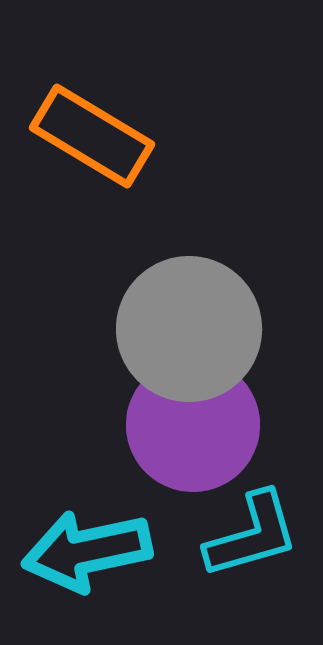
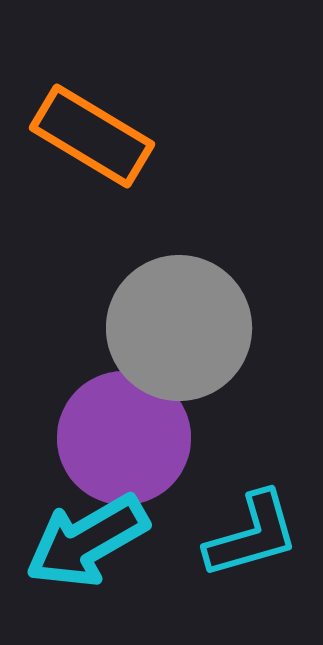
gray circle: moved 10 px left, 1 px up
purple circle: moved 69 px left, 13 px down
cyan arrow: moved 10 px up; rotated 18 degrees counterclockwise
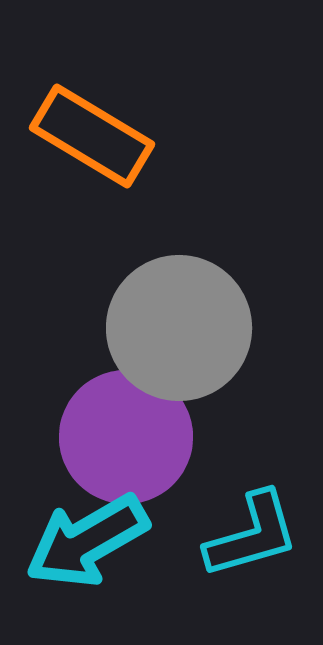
purple circle: moved 2 px right, 1 px up
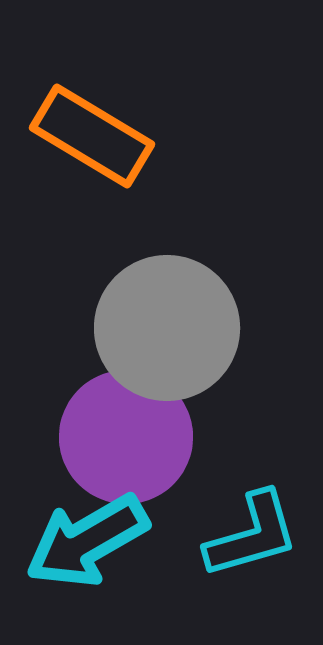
gray circle: moved 12 px left
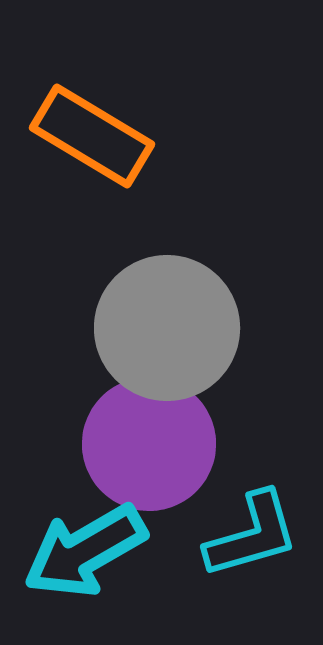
purple circle: moved 23 px right, 7 px down
cyan arrow: moved 2 px left, 10 px down
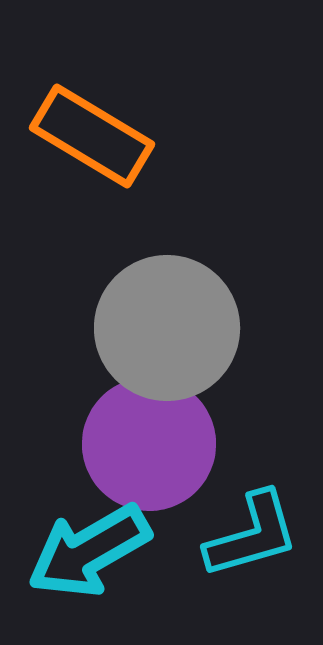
cyan arrow: moved 4 px right
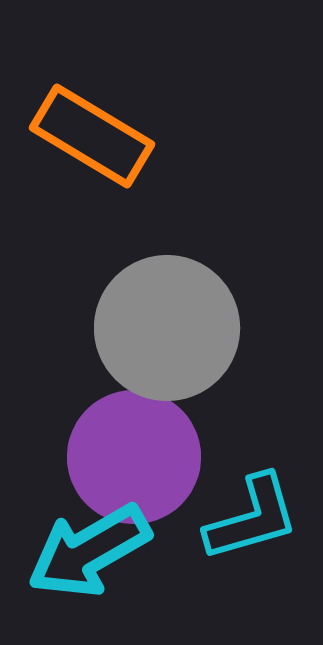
purple circle: moved 15 px left, 13 px down
cyan L-shape: moved 17 px up
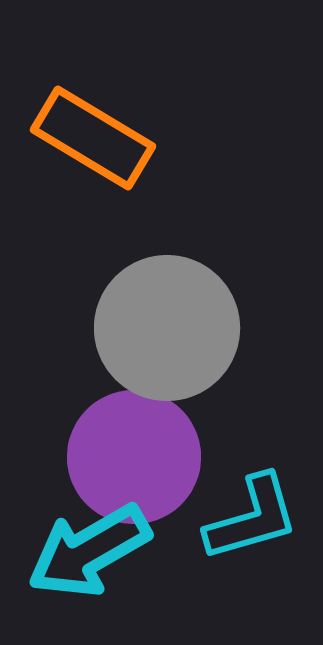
orange rectangle: moved 1 px right, 2 px down
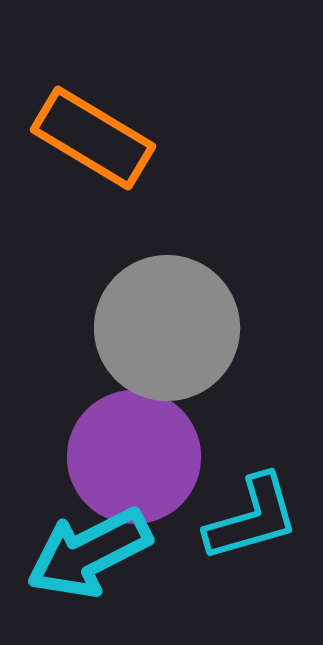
cyan arrow: moved 2 px down; rotated 3 degrees clockwise
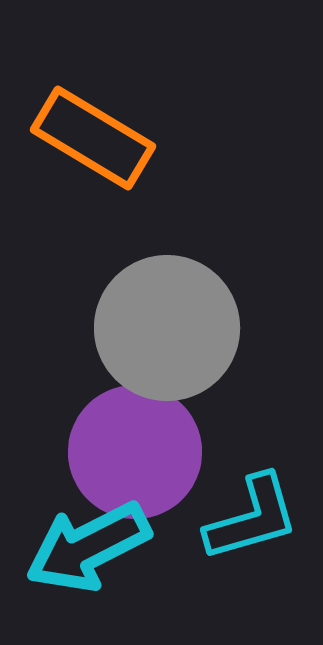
purple circle: moved 1 px right, 5 px up
cyan arrow: moved 1 px left, 6 px up
